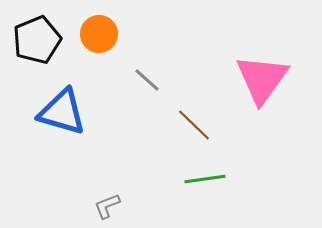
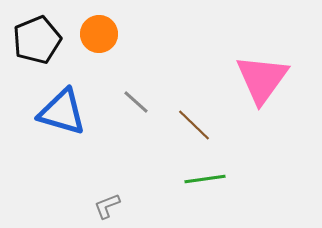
gray line: moved 11 px left, 22 px down
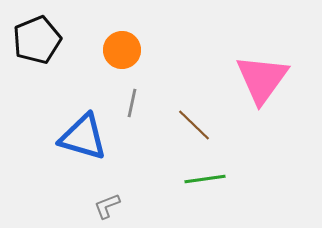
orange circle: moved 23 px right, 16 px down
gray line: moved 4 px left, 1 px down; rotated 60 degrees clockwise
blue triangle: moved 21 px right, 25 px down
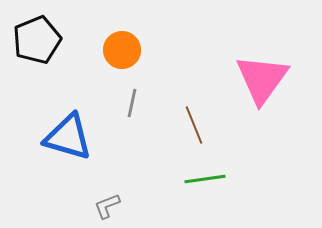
brown line: rotated 24 degrees clockwise
blue triangle: moved 15 px left
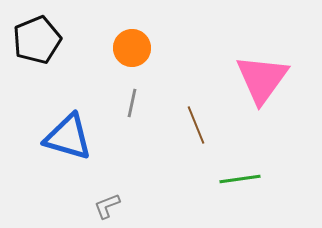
orange circle: moved 10 px right, 2 px up
brown line: moved 2 px right
green line: moved 35 px right
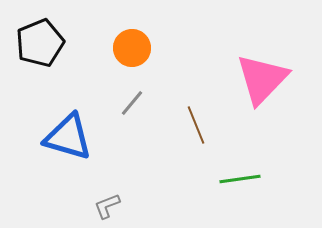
black pentagon: moved 3 px right, 3 px down
pink triangle: rotated 8 degrees clockwise
gray line: rotated 28 degrees clockwise
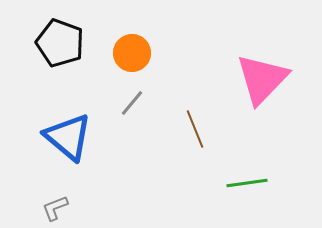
black pentagon: moved 20 px right; rotated 30 degrees counterclockwise
orange circle: moved 5 px down
brown line: moved 1 px left, 4 px down
blue triangle: rotated 24 degrees clockwise
green line: moved 7 px right, 4 px down
gray L-shape: moved 52 px left, 2 px down
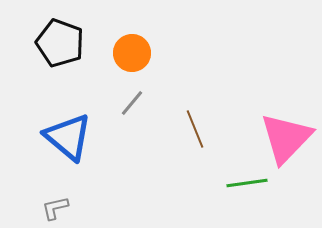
pink triangle: moved 24 px right, 59 px down
gray L-shape: rotated 8 degrees clockwise
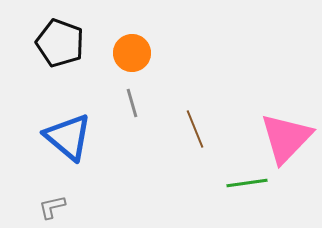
gray line: rotated 56 degrees counterclockwise
gray L-shape: moved 3 px left, 1 px up
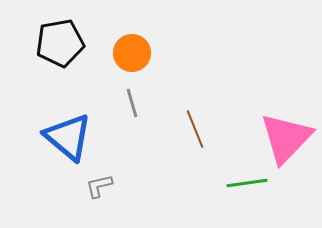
black pentagon: rotated 30 degrees counterclockwise
gray L-shape: moved 47 px right, 21 px up
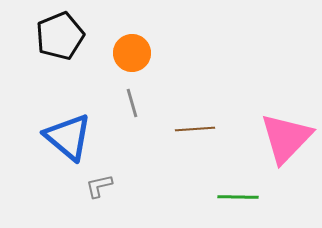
black pentagon: moved 7 px up; rotated 12 degrees counterclockwise
brown line: rotated 72 degrees counterclockwise
green line: moved 9 px left, 14 px down; rotated 9 degrees clockwise
